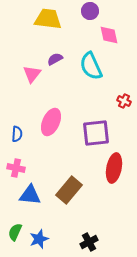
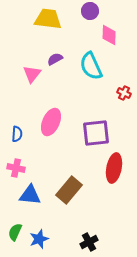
pink diamond: rotated 15 degrees clockwise
red cross: moved 8 px up
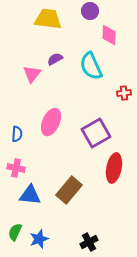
red cross: rotated 32 degrees counterclockwise
purple square: rotated 24 degrees counterclockwise
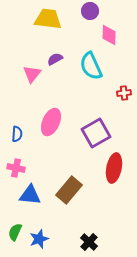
black cross: rotated 18 degrees counterclockwise
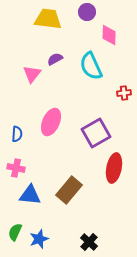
purple circle: moved 3 px left, 1 px down
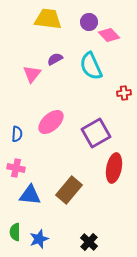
purple circle: moved 2 px right, 10 px down
pink diamond: rotated 45 degrees counterclockwise
pink ellipse: rotated 24 degrees clockwise
green semicircle: rotated 24 degrees counterclockwise
